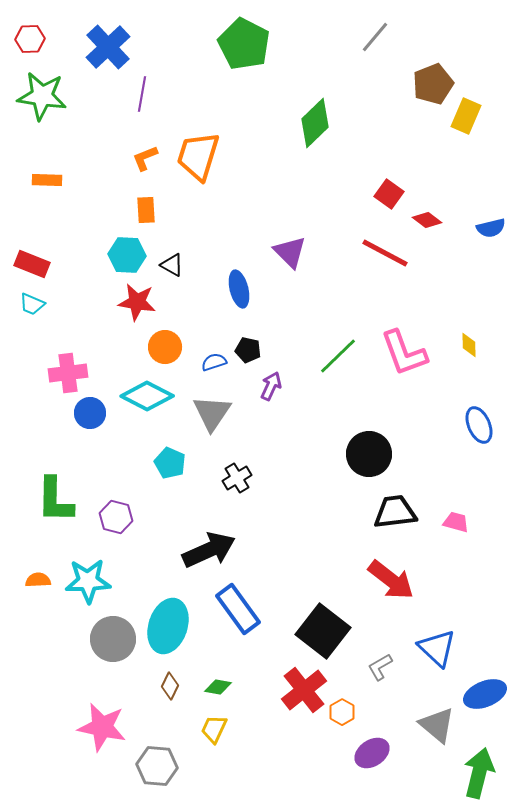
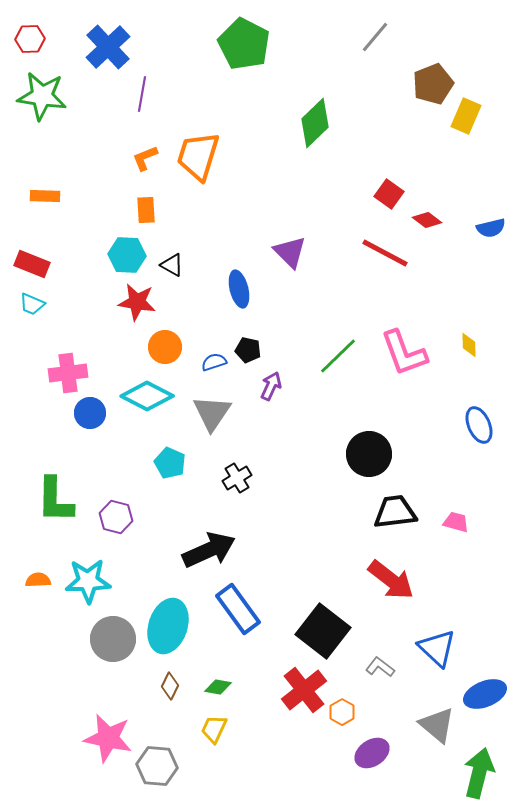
orange rectangle at (47, 180): moved 2 px left, 16 px down
gray L-shape at (380, 667): rotated 68 degrees clockwise
pink star at (102, 727): moved 6 px right, 11 px down
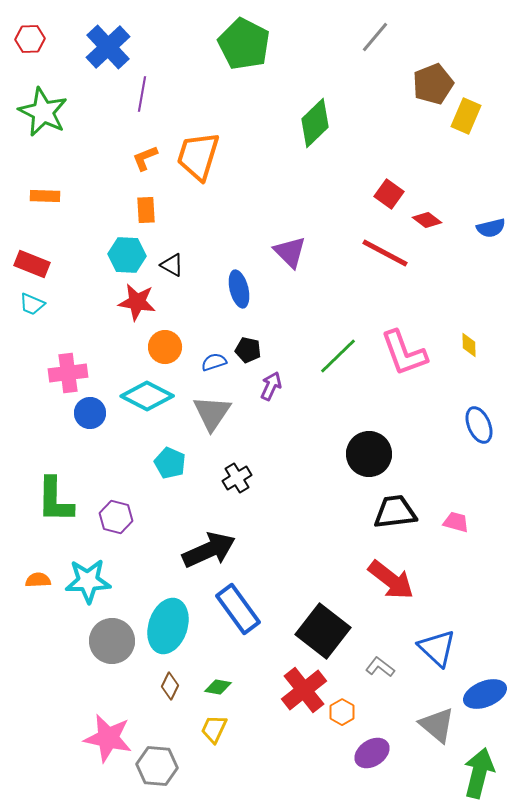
green star at (42, 96): moved 1 px right, 16 px down; rotated 18 degrees clockwise
gray circle at (113, 639): moved 1 px left, 2 px down
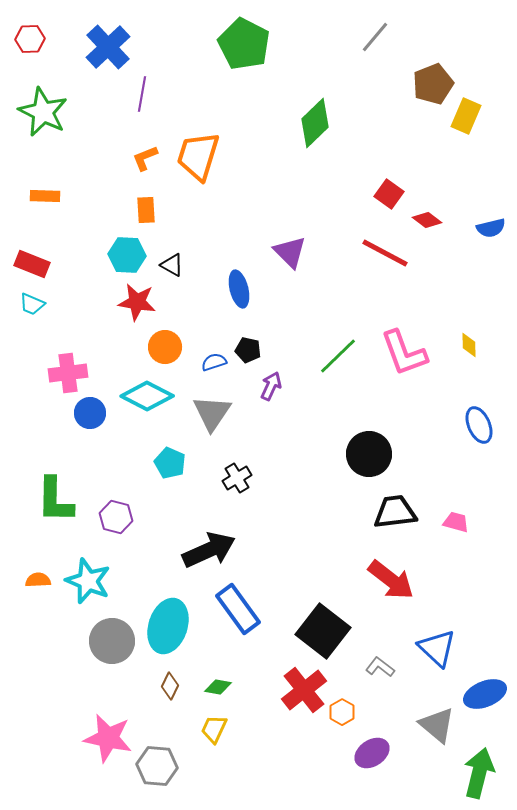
cyan star at (88, 581): rotated 24 degrees clockwise
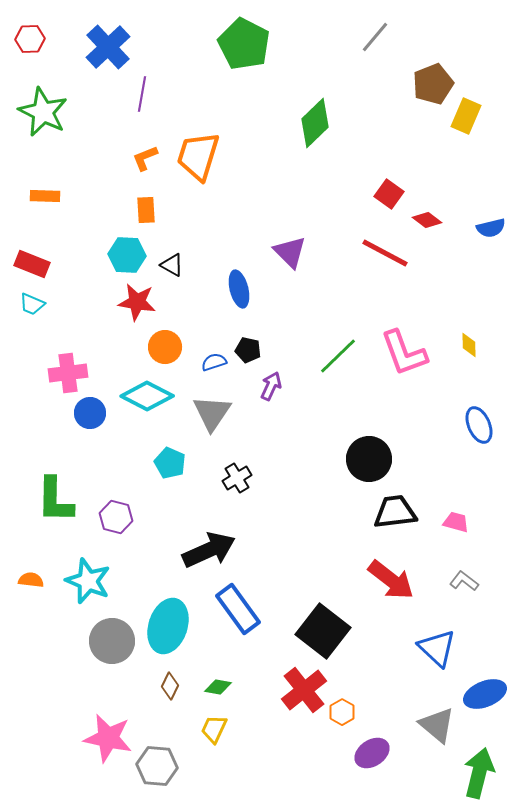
black circle at (369, 454): moved 5 px down
orange semicircle at (38, 580): moved 7 px left; rotated 10 degrees clockwise
gray L-shape at (380, 667): moved 84 px right, 86 px up
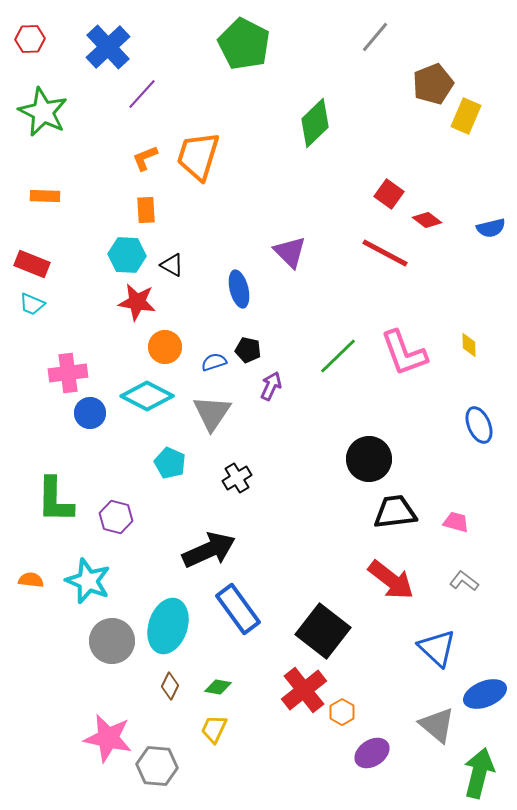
purple line at (142, 94): rotated 32 degrees clockwise
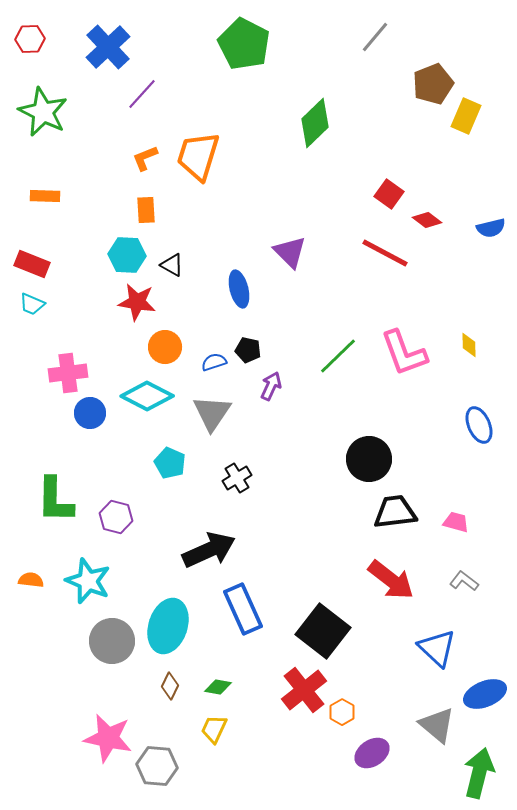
blue rectangle at (238, 609): moved 5 px right; rotated 12 degrees clockwise
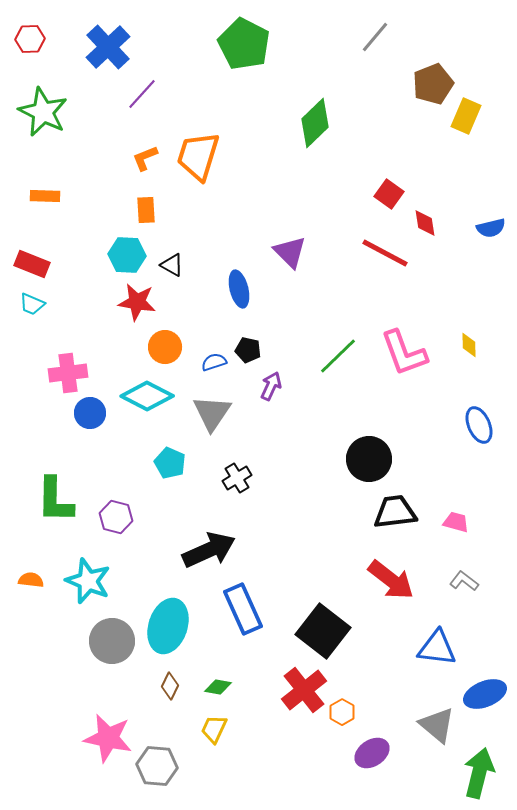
red diamond at (427, 220): moved 2 px left, 3 px down; rotated 44 degrees clockwise
blue triangle at (437, 648): rotated 36 degrees counterclockwise
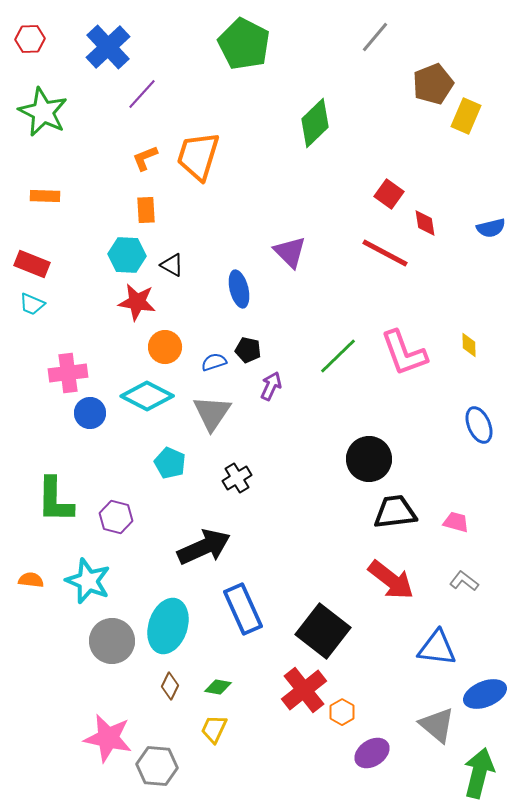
black arrow at (209, 550): moved 5 px left, 3 px up
